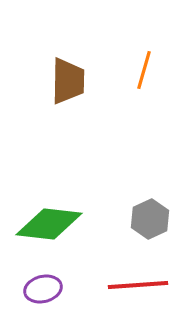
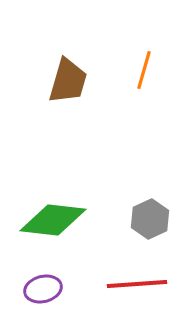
brown trapezoid: rotated 15 degrees clockwise
green diamond: moved 4 px right, 4 px up
red line: moved 1 px left, 1 px up
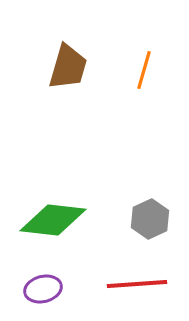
brown trapezoid: moved 14 px up
